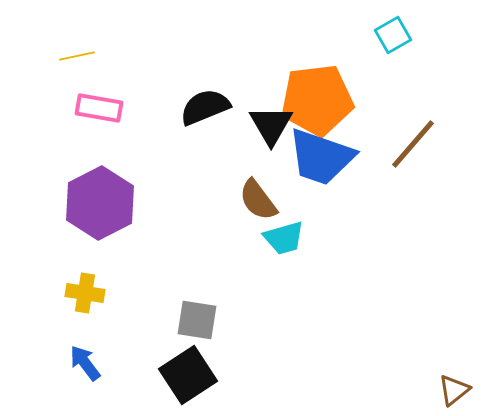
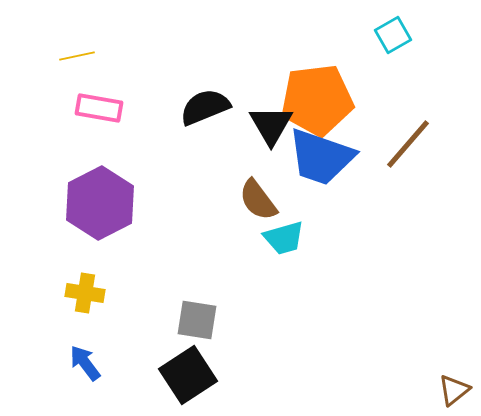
brown line: moved 5 px left
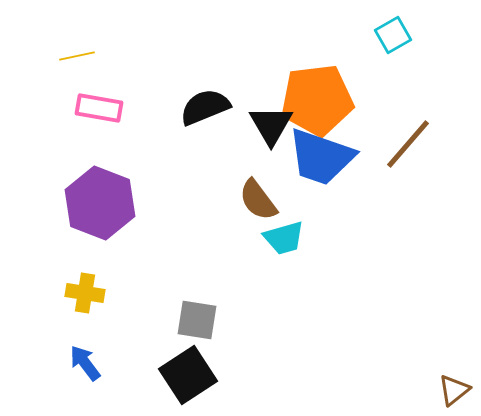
purple hexagon: rotated 12 degrees counterclockwise
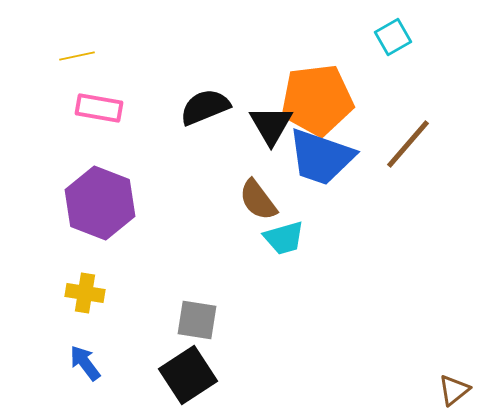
cyan square: moved 2 px down
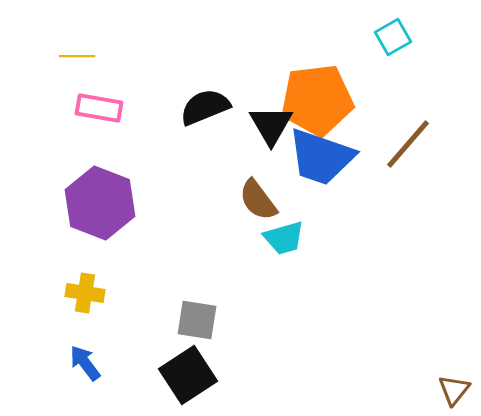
yellow line: rotated 12 degrees clockwise
brown triangle: rotated 12 degrees counterclockwise
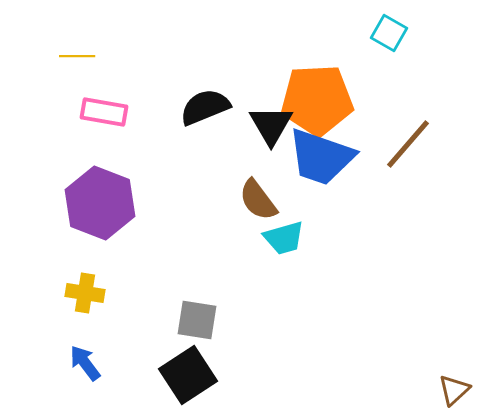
cyan square: moved 4 px left, 4 px up; rotated 30 degrees counterclockwise
orange pentagon: rotated 4 degrees clockwise
pink rectangle: moved 5 px right, 4 px down
brown triangle: rotated 8 degrees clockwise
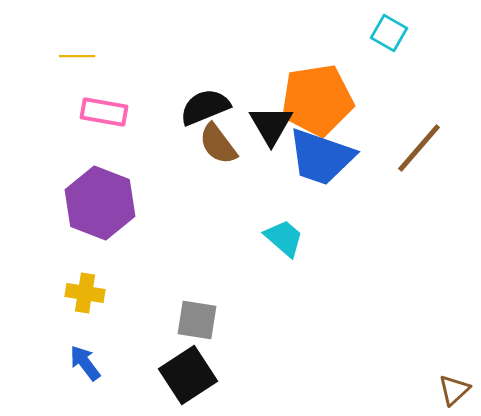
orange pentagon: rotated 6 degrees counterclockwise
brown line: moved 11 px right, 4 px down
brown semicircle: moved 40 px left, 56 px up
cyan trapezoid: rotated 123 degrees counterclockwise
